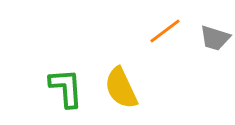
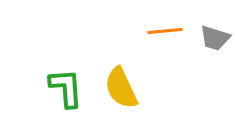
orange line: rotated 32 degrees clockwise
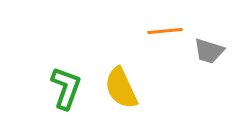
gray trapezoid: moved 6 px left, 13 px down
green L-shape: rotated 24 degrees clockwise
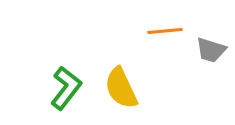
gray trapezoid: moved 2 px right, 1 px up
green L-shape: rotated 18 degrees clockwise
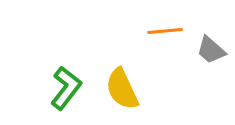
gray trapezoid: rotated 24 degrees clockwise
yellow semicircle: moved 1 px right, 1 px down
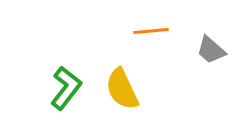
orange line: moved 14 px left
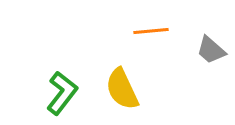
green L-shape: moved 4 px left, 5 px down
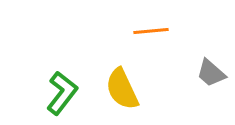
gray trapezoid: moved 23 px down
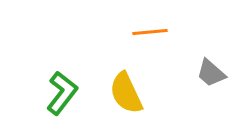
orange line: moved 1 px left, 1 px down
yellow semicircle: moved 4 px right, 4 px down
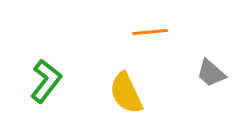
green L-shape: moved 16 px left, 12 px up
